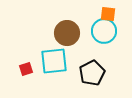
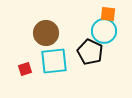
brown circle: moved 21 px left
red square: moved 1 px left
black pentagon: moved 2 px left, 21 px up; rotated 20 degrees counterclockwise
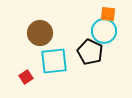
brown circle: moved 6 px left
red square: moved 1 px right, 8 px down; rotated 16 degrees counterclockwise
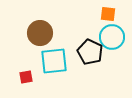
cyan circle: moved 8 px right, 6 px down
red square: rotated 24 degrees clockwise
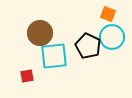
orange square: rotated 14 degrees clockwise
black pentagon: moved 2 px left, 6 px up
cyan square: moved 5 px up
red square: moved 1 px right, 1 px up
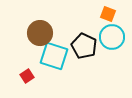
black pentagon: moved 4 px left
cyan square: rotated 24 degrees clockwise
red square: rotated 24 degrees counterclockwise
